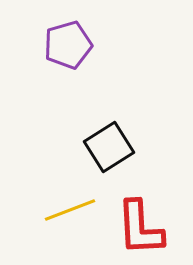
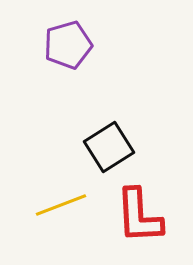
yellow line: moved 9 px left, 5 px up
red L-shape: moved 1 px left, 12 px up
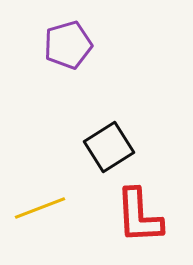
yellow line: moved 21 px left, 3 px down
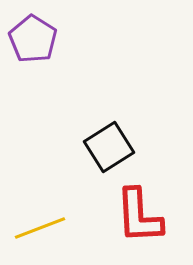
purple pentagon: moved 35 px left, 6 px up; rotated 24 degrees counterclockwise
yellow line: moved 20 px down
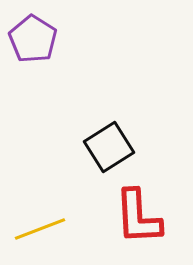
red L-shape: moved 1 px left, 1 px down
yellow line: moved 1 px down
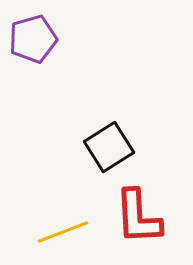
purple pentagon: rotated 24 degrees clockwise
yellow line: moved 23 px right, 3 px down
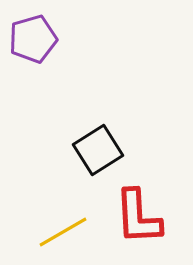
black square: moved 11 px left, 3 px down
yellow line: rotated 9 degrees counterclockwise
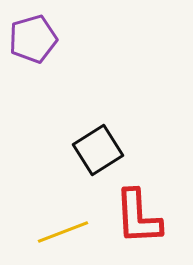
yellow line: rotated 9 degrees clockwise
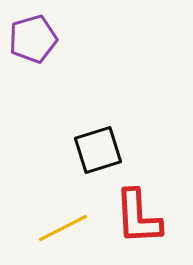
black square: rotated 15 degrees clockwise
yellow line: moved 4 px up; rotated 6 degrees counterclockwise
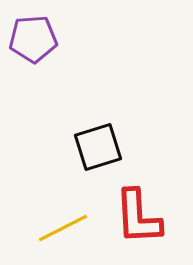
purple pentagon: rotated 12 degrees clockwise
black square: moved 3 px up
